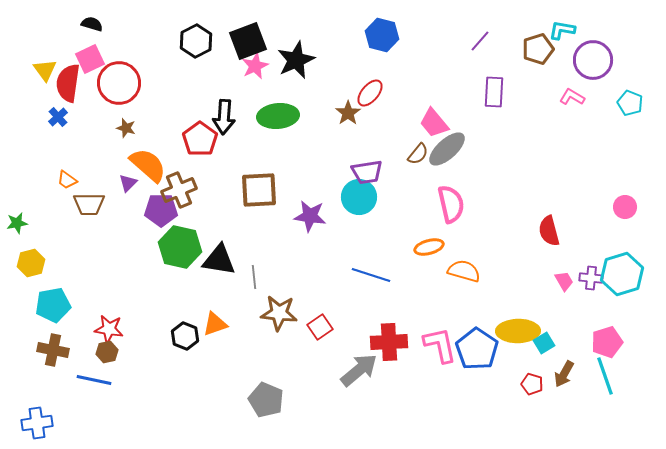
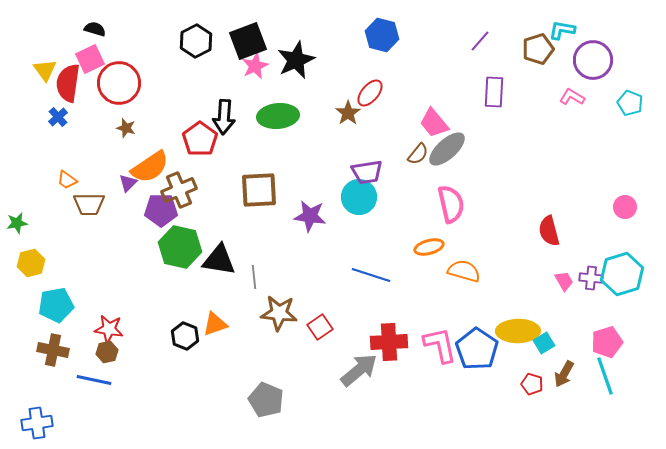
black semicircle at (92, 24): moved 3 px right, 5 px down
orange semicircle at (148, 165): moved 2 px right, 2 px down; rotated 105 degrees clockwise
cyan pentagon at (53, 305): moved 3 px right
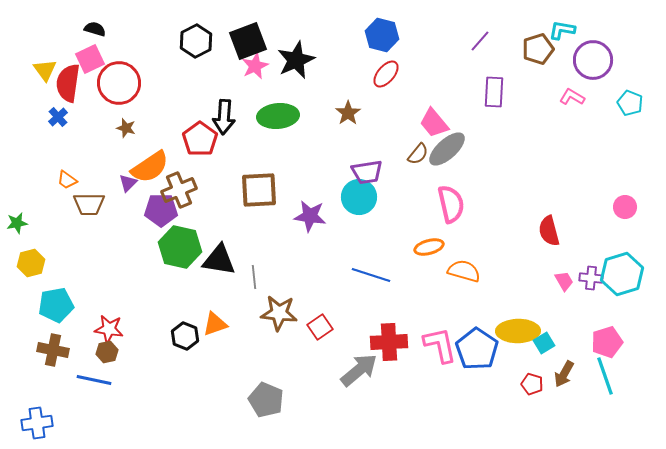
red ellipse at (370, 93): moved 16 px right, 19 px up
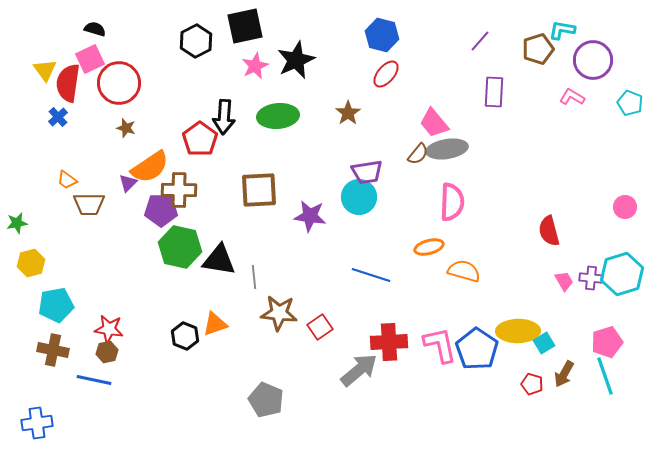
black square at (248, 41): moved 3 px left, 15 px up; rotated 9 degrees clockwise
gray ellipse at (447, 149): rotated 33 degrees clockwise
brown cross at (179, 190): rotated 24 degrees clockwise
pink semicircle at (451, 204): moved 1 px right, 2 px up; rotated 15 degrees clockwise
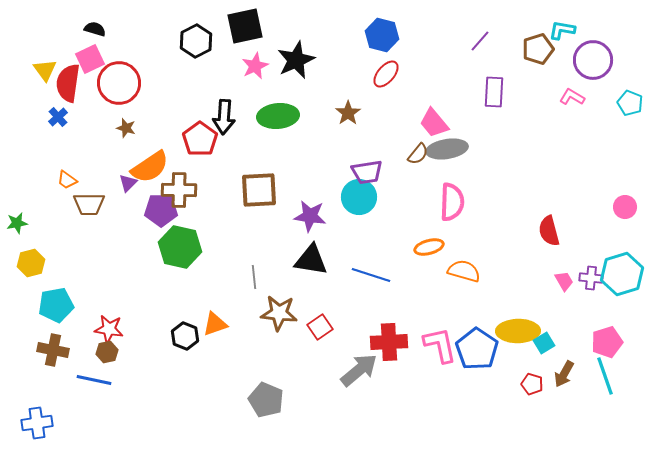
black triangle at (219, 260): moved 92 px right
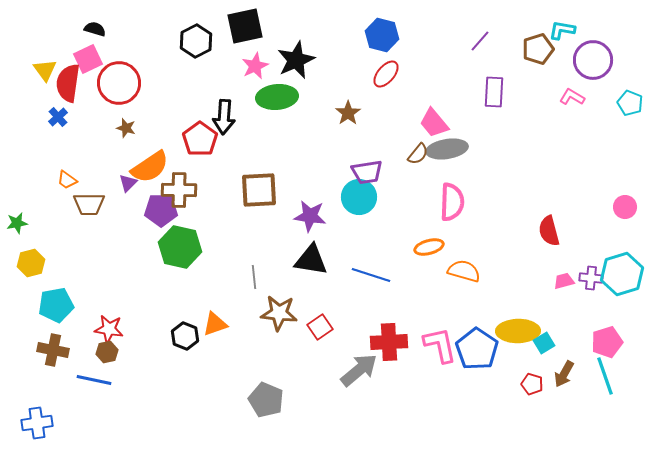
pink square at (90, 59): moved 2 px left
green ellipse at (278, 116): moved 1 px left, 19 px up
pink trapezoid at (564, 281): rotated 75 degrees counterclockwise
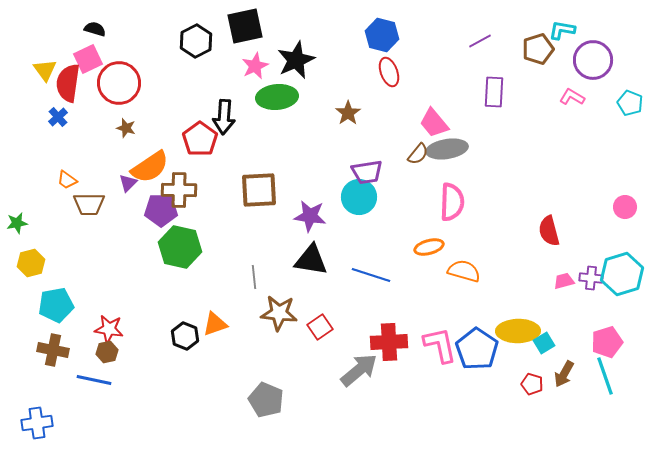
purple line at (480, 41): rotated 20 degrees clockwise
red ellipse at (386, 74): moved 3 px right, 2 px up; rotated 60 degrees counterclockwise
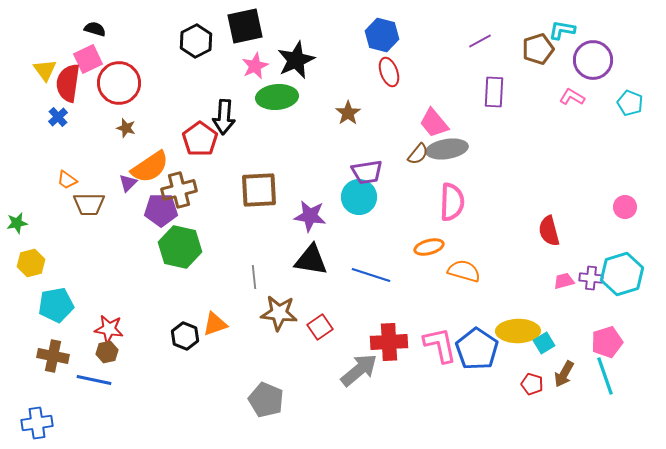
brown cross at (179, 190): rotated 16 degrees counterclockwise
brown cross at (53, 350): moved 6 px down
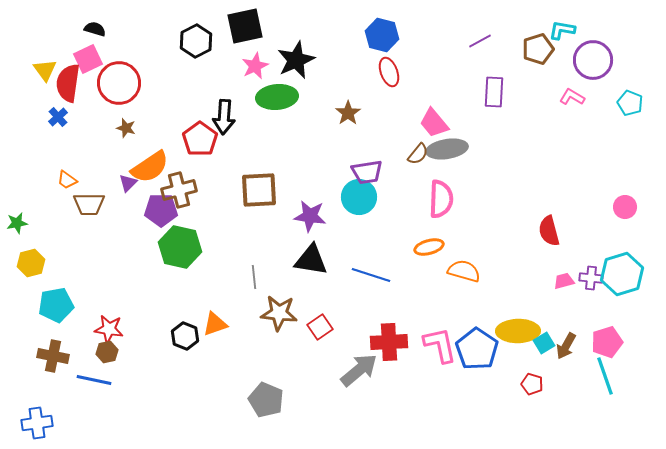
pink semicircle at (452, 202): moved 11 px left, 3 px up
brown arrow at (564, 374): moved 2 px right, 28 px up
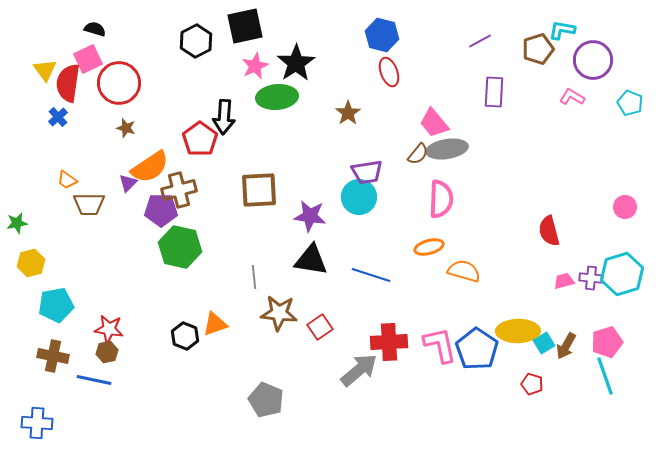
black star at (296, 60): moved 3 px down; rotated 9 degrees counterclockwise
blue cross at (37, 423): rotated 12 degrees clockwise
